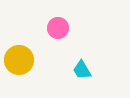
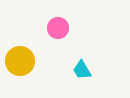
yellow circle: moved 1 px right, 1 px down
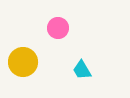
yellow circle: moved 3 px right, 1 px down
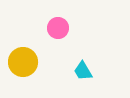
cyan trapezoid: moved 1 px right, 1 px down
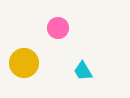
yellow circle: moved 1 px right, 1 px down
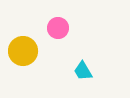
yellow circle: moved 1 px left, 12 px up
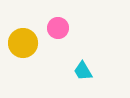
yellow circle: moved 8 px up
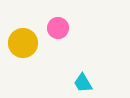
cyan trapezoid: moved 12 px down
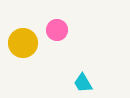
pink circle: moved 1 px left, 2 px down
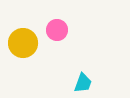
cyan trapezoid: rotated 130 degrees counterclockwise
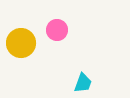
yellow circle: moved 2 px left
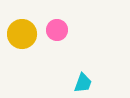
yellow circle: moved 1 px right, 9 px up
